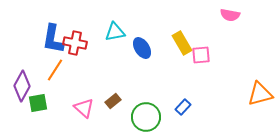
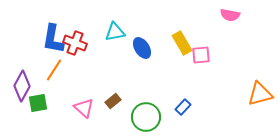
red cross: rotated 10 degrees clockwise
orange line: moved 1 px left
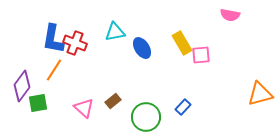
purple diamond: rotated 8 degrees clockwise
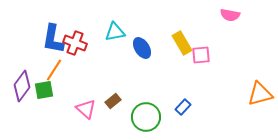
green square: moved 6 px right, 13 px up
pink triangle: moved 2 px right, 1 px down
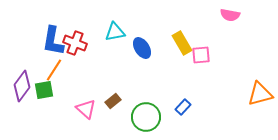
blue L-shape: moved 2 px down
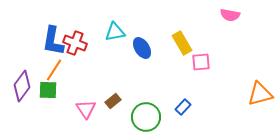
pink square: moved 7 px down
green square: moved 4 px right; rotated 12 degrees clockwise
pink triangle: rotated 15 degrees clockwise
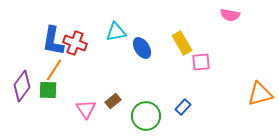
cyan triangle: moved 1 px right
green circle: moved 1 px up
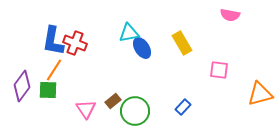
cyan triangle: moved 13 px right, 1 px down
pink square: moved 18 px right, 8 px down; rotated 12 degrees clockwise
green circle: moved 11 px left, 5 px up
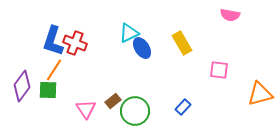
cyan triangle: rotated 15 degrees counterclockwise
blue L-shape: rotated 8 degrees clockwise
